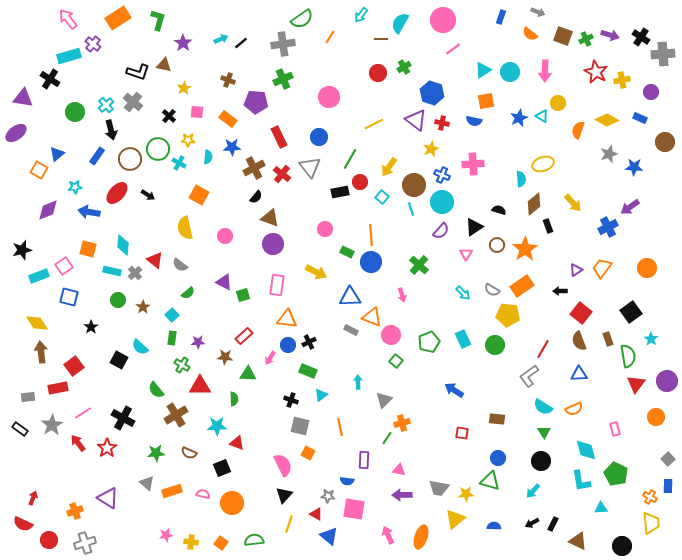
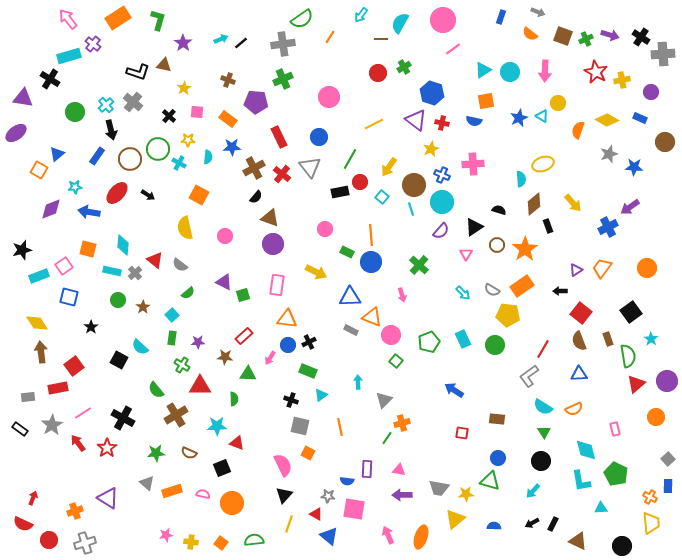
purple diamond at (48, 210): moved 3 px right, 1 px up
red triangle at (636, 384): rotated 12 degrees clockwise
purple rectangle at (364, 460): moved 3 px right, 9 px down
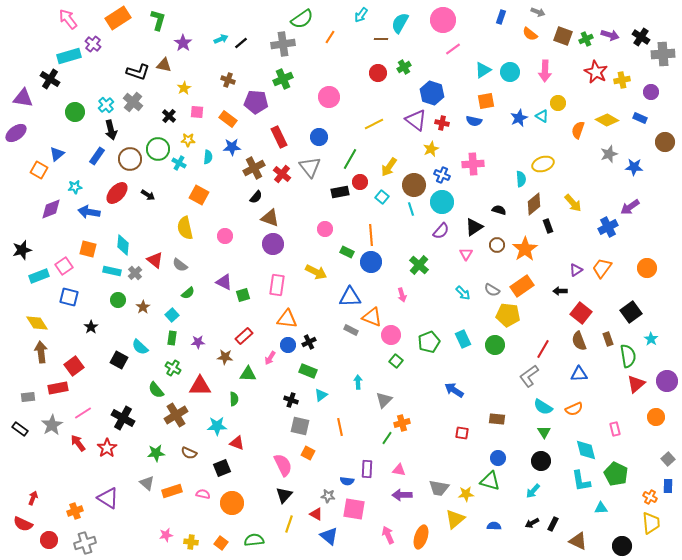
green cross at (182, 365): moved 9 px left, 3 px down
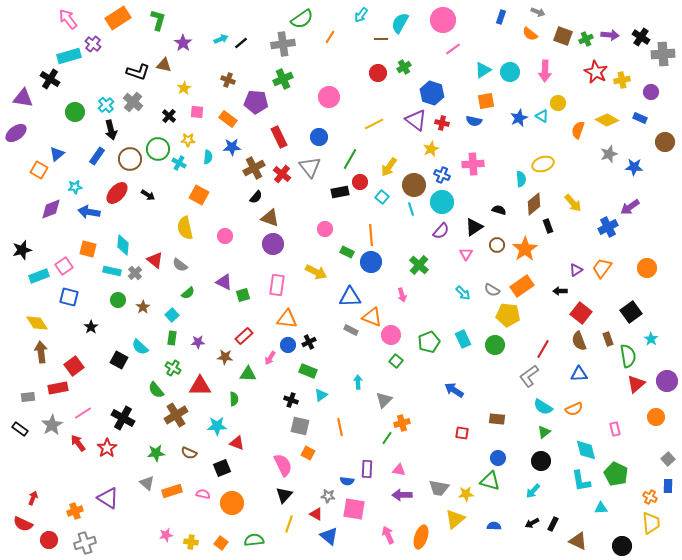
purple arrow at (610, 35): rotated 12 degrees counterclockwise
green triangle at (544, 432): rotated 24 degrees clockwise
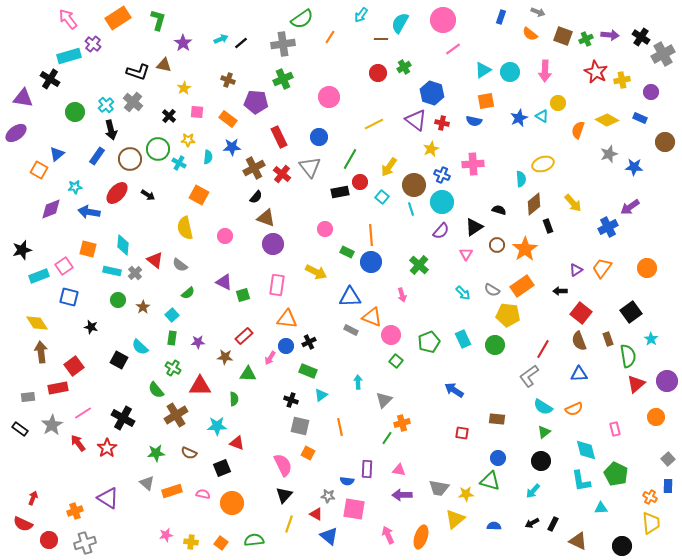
gray cross at (663, 54): rotated 25 degrees counterclockwise
brown triangle at (270, 218): moved 4 px left
black star at (91, 327): rotated 24 degrees counterclockwise
blue circle at (288, 345): moved 2 px left, 1 px down
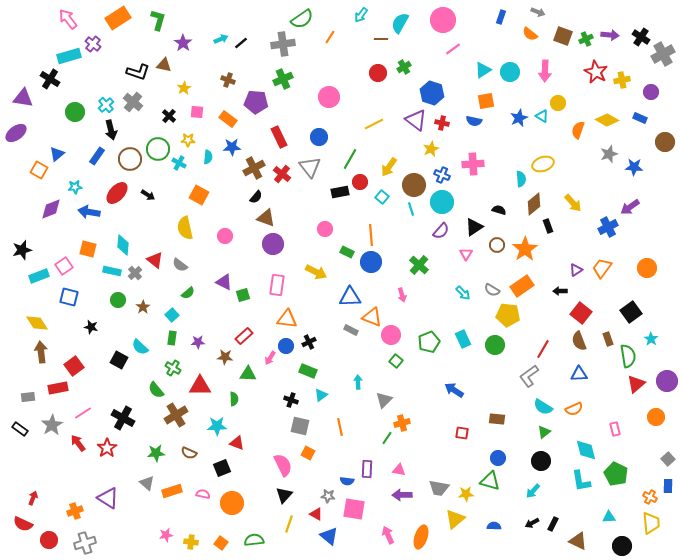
cyan triangle at (601, 508): moved 8 px right, 9 px down
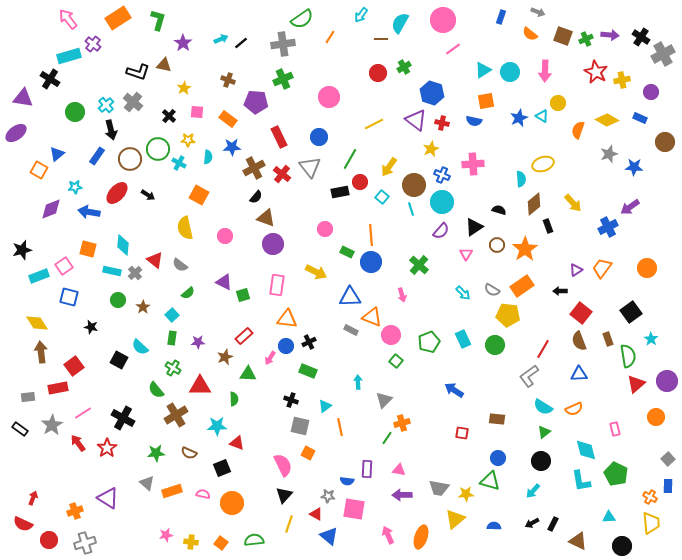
brown star at (225, 357): rotated 28 degrees counterclockwise
cyan triangle at (321, 395): moved 4 px right, 11 px down
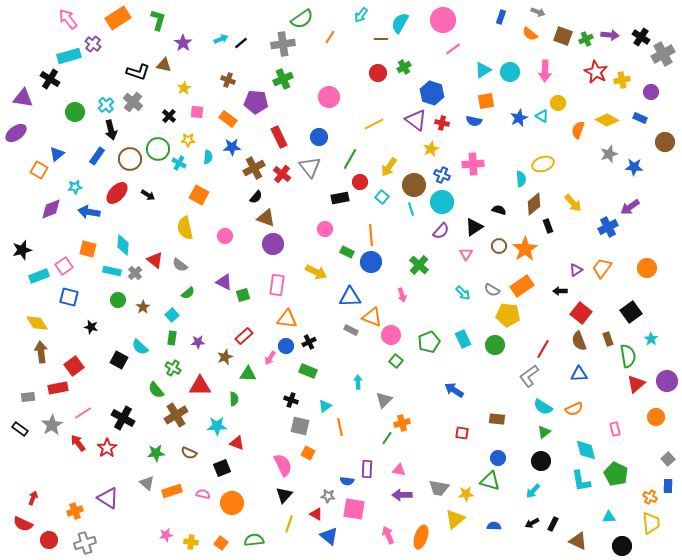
black rectangle at (340, 192): moved 6 px down
brown circle at (497, 245): moved 2 px right, 1 px down
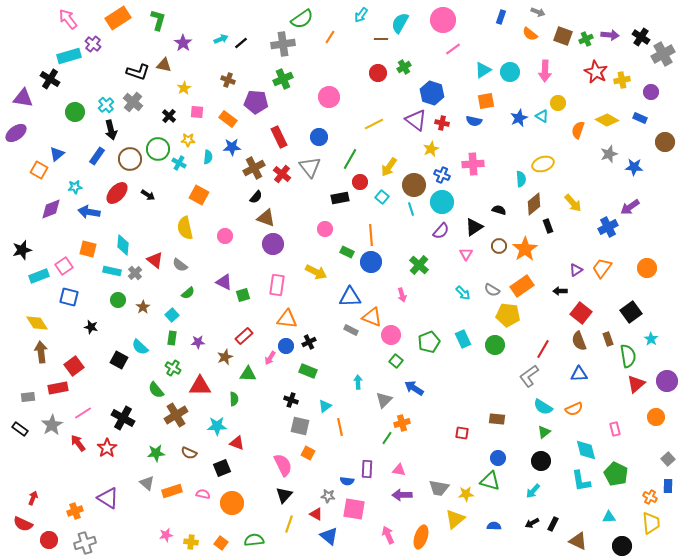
blue arrow at (454, 390): moved 40 px left, 2 px up
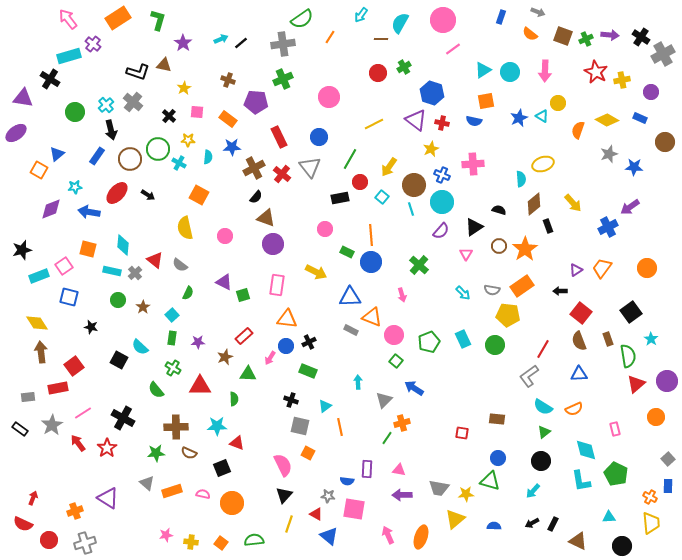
gray semicircle at (492, 290): rotated 21 degrees counterclockwise
green semicircle at (188, 293): rotated 24 degrees counterclockwise
pink circle at (391, 335): moved 3 px right
brown cross at (176, 415): moved 12 px down; rotated 30 degrees clockwise
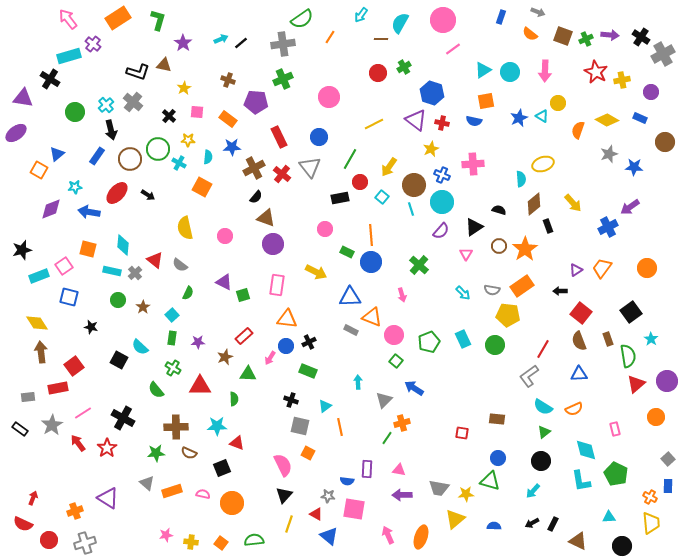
orange square at (199, 195): moved 3 px right, 8 px up
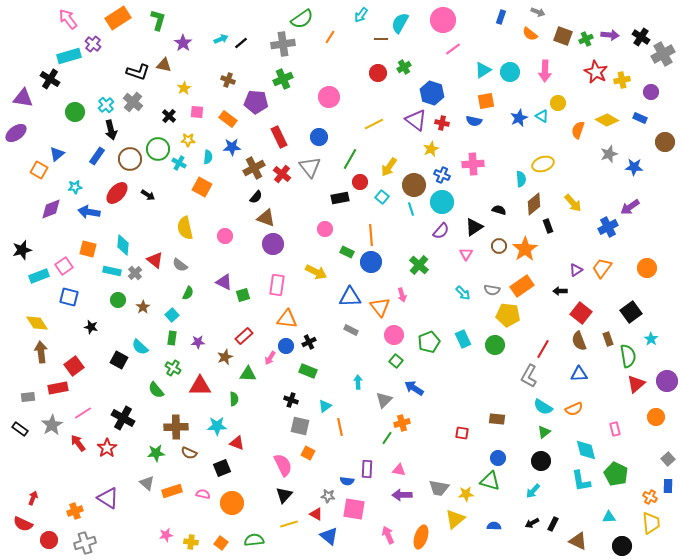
orange triangle at (372, 317): moved 8 px right, 10 px up; rotated 30 degrees clockwise
gray L-shape at (529, 376): rotated 25 degrees counterclockwise
yellow line at (289, 524): rotated 54 degrees clockwise
